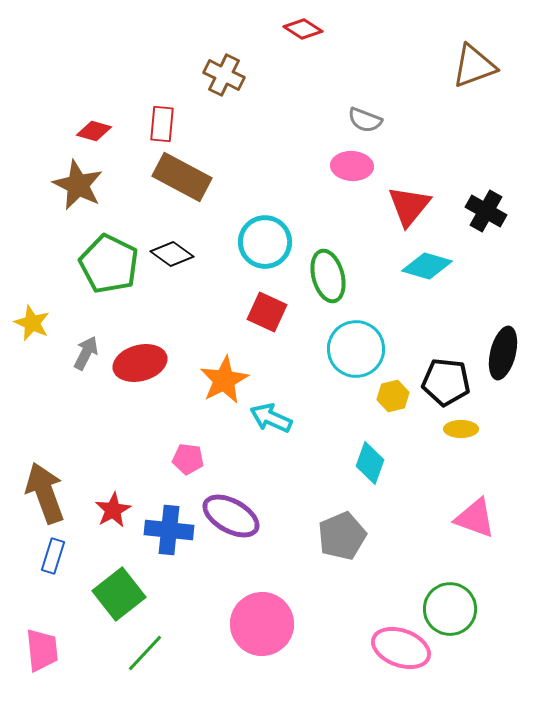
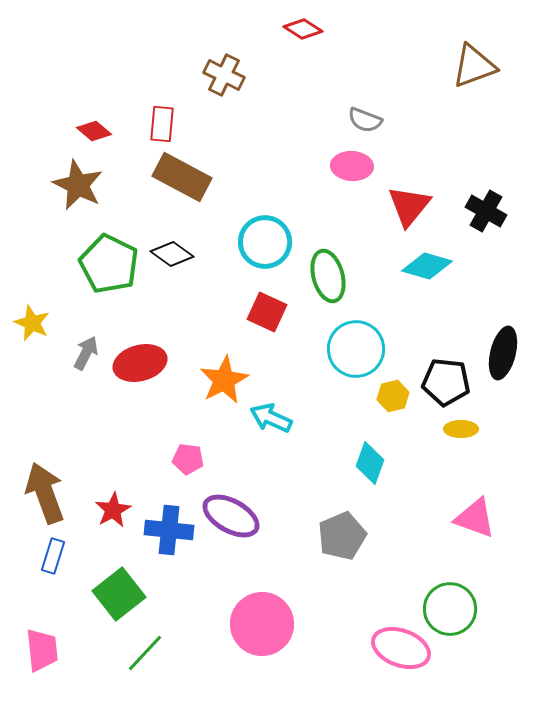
red diamond at (94, 131): rotated 24 degrees clockwise
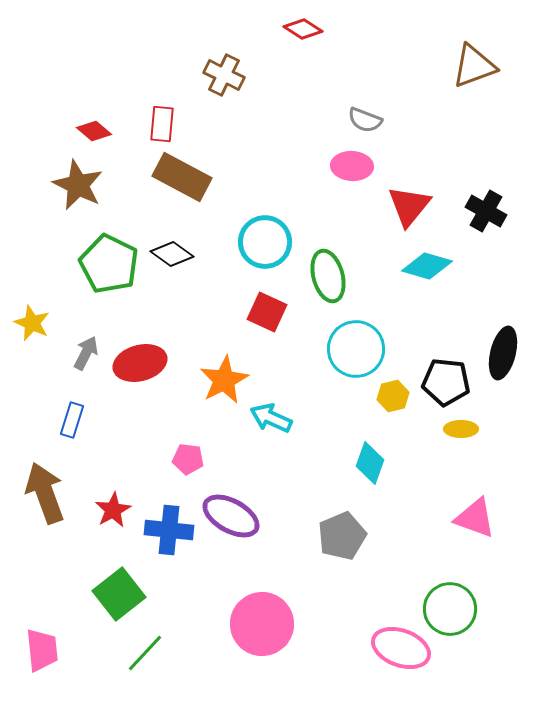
blue rectangle at (53, 556): moved 19 px right, 136 px up
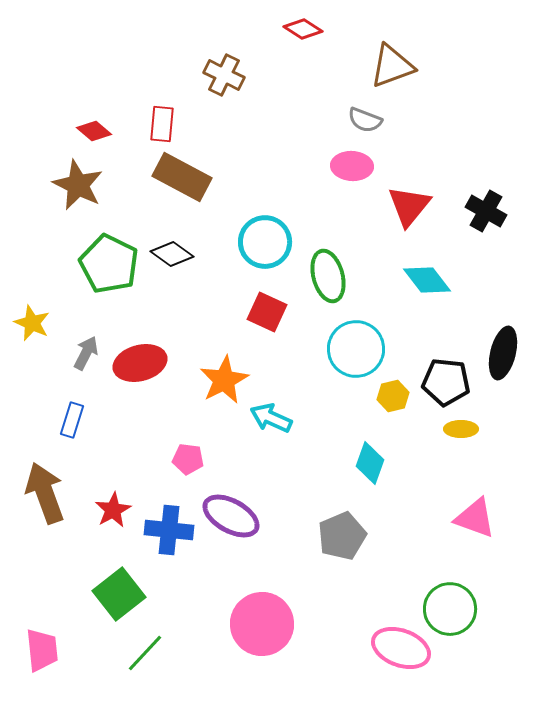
brown triangle at (474, 66): moved 82 px left
cyan diamond at (427, 266): moved 14 px down; rotated 36 degrees clockwise
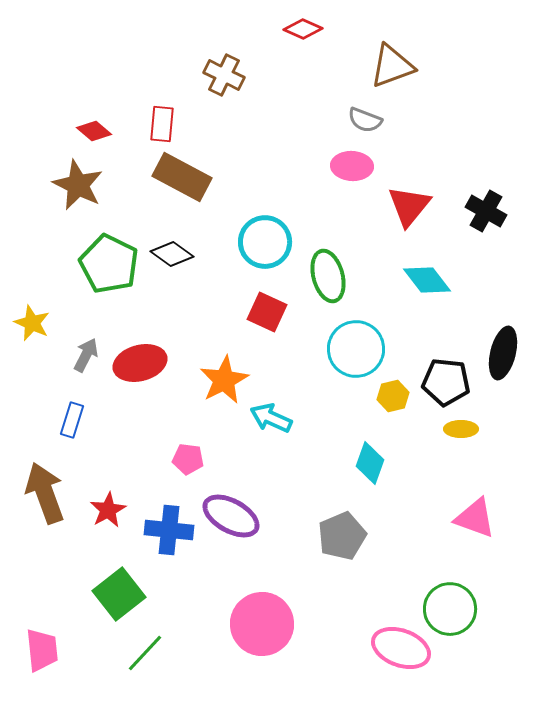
red diamond at (303, 29): rotated 9 degrees counterclockwise
gray arrow at (86, 353): moved 2 px down
red star at (113, 510): moved 5 px left
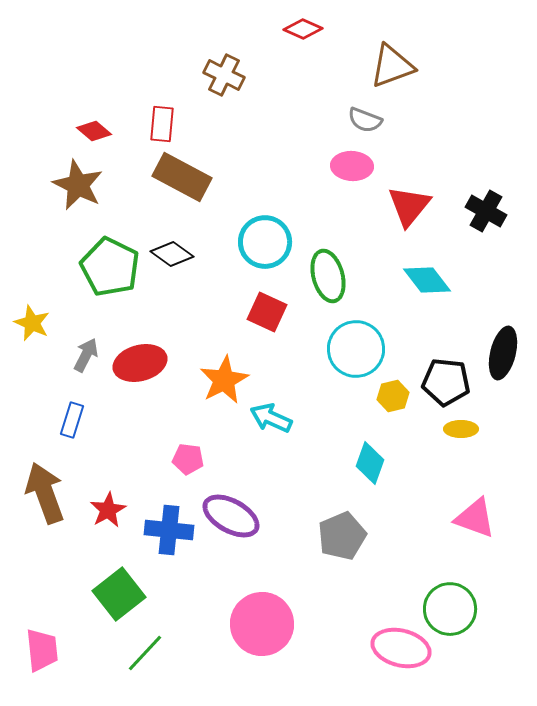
green pentagon at (109, 264): moved 1 px right, 3 px down
pink ellipse at (401, 648): rotated 6 degrees counterclockwise
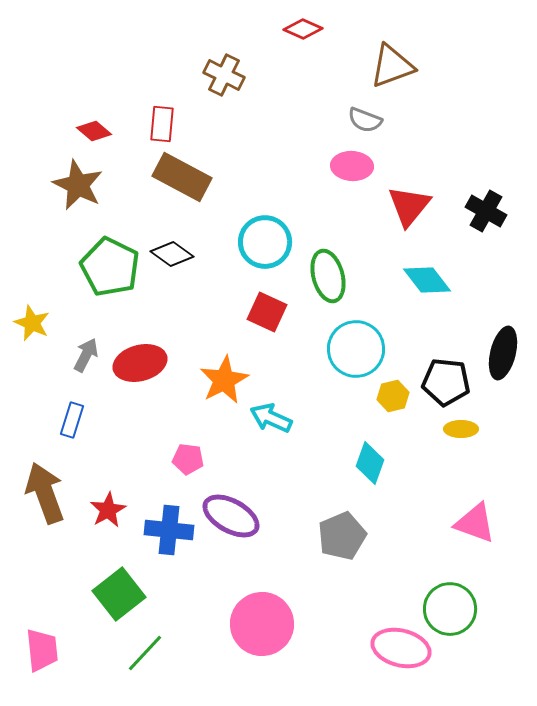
pink triangle at (475, 518): moved 5 px down
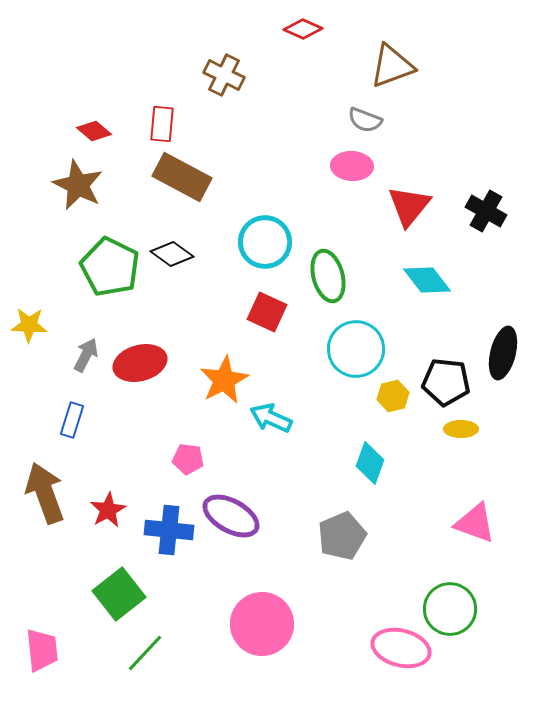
yellow star at (32, 323): moved 3 px left, 2 px down; rotated 21 degrees counterclockwise
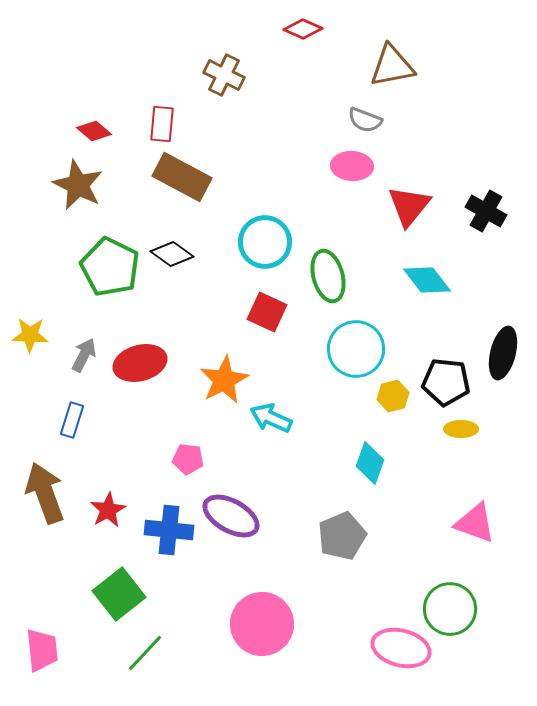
brown triangle at (392, 66): rotated 9 degrees clockwise
yellow star at (29, 325): moved 1 px right, 10 px down
gray arrow at (86, 355): moved 2 px left
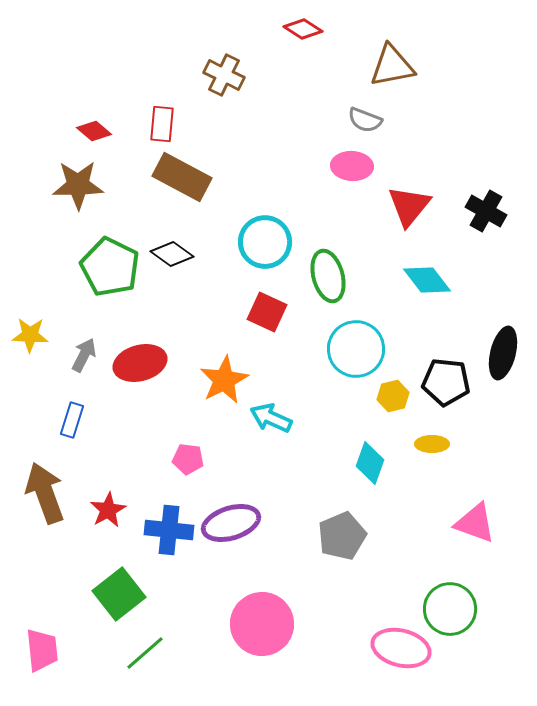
red diamond at (303, 29): rotated 9 degrees clockwise
brown star at (78, 185): rotated 27 degrees counterclockwise
yellow ellipse at (461, 429): moved 29 px left, 15 px down
purple ellipse at (231, 516): moved 7 px down; rotated 46 degrees counterclockwise
green line at (145, 653): rotated 6 degrees clockwise
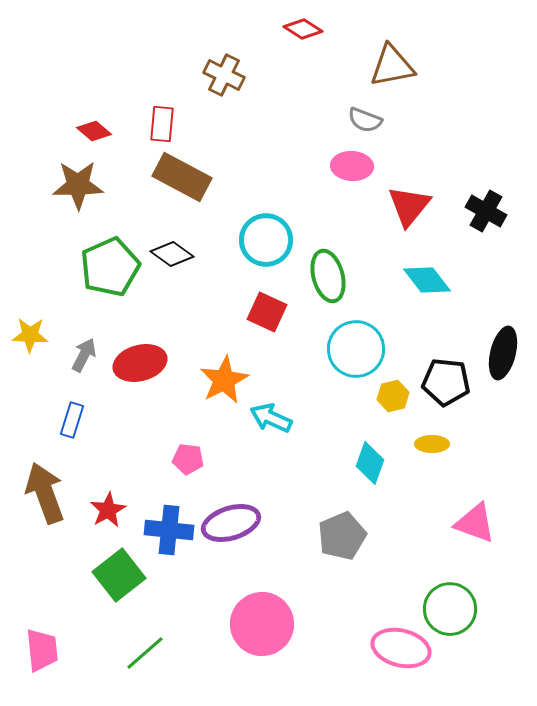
cyan circle at (265, 242): moved 1 px right, 2 px up
green pentagon at (110, 267): rotated 22 degrees clockwise
green square at (119, 594): moved 19 px up
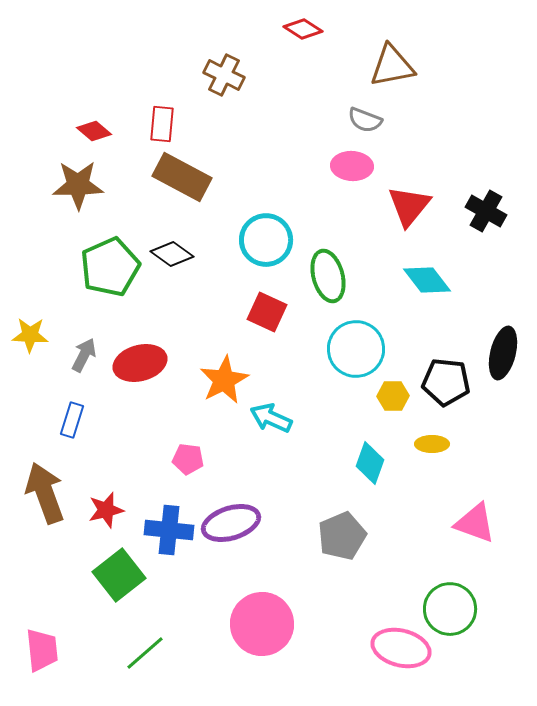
yellow hexagon at (393, 396): rotated 12 degrees clockwise
red star at (108, 510): moved 2 px left; rotated 15 degrees clockwise
